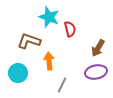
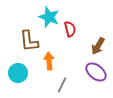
brown L-shape: rotated 115 degrees counterclockwise
brown arrow: moved 2 px up
purple ellipse: rotated 50 degrees clockwise
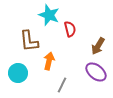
cyan star: moved 2 px up
orange arrow: rotated 18 degrees clockwise
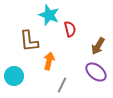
cyan circle: moved 4 px left, 3 px down
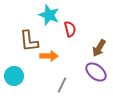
brown arrow: moved 1 px right, 2 px down
orange arrow: moved 5 px up; rotated 78 degrees clockwise
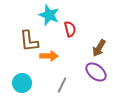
cyan circle: moved 8 px right, 7 px down
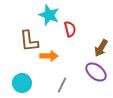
brown arrow: moved 2 px right
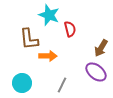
brown L-shape: moved 2 px up
orange arrow: moved 1 px left
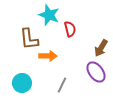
purple ellipse: rotated 15 degrees clockwise
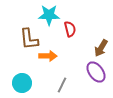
cyan star: rotated 20 degrees counterclockwise
